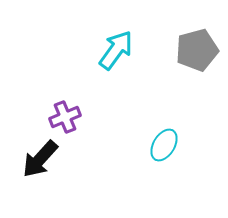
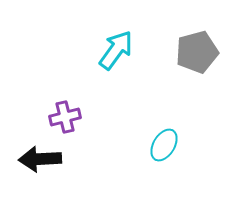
gray pentagon: moved 2 px down
purple cross: rotated 8 degrees clockwise
black arrow: rotated 45 degrees clockwise
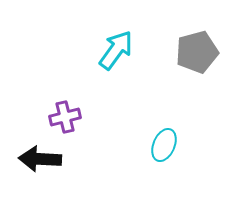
cyan ellipse: rotated 8 degrees counterclockwise
black arrow: rotated 6 degrees clockwise
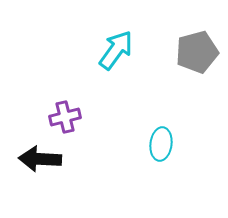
cyan ellipse: moved 3 px left, 1 px up; rotated 16 degrees counterclockwise
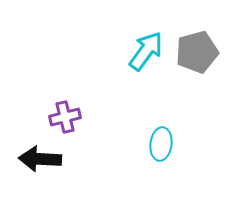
cyan arrow: moved 30 px right, 1 px down
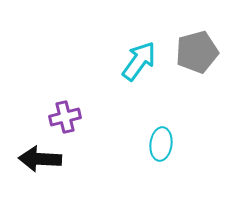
cyan arrow: moved 7 px left, 10 px down
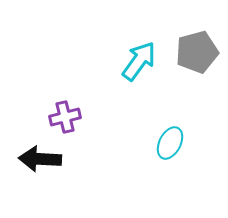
cyan ellipse: moved 9 px right, 1 px up; rotated 20 degrees clockwise
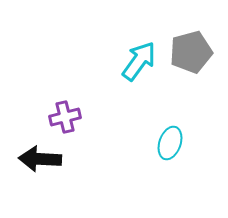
gray pentagon: moved 6 px left
cyan ellipse: rotated 8 degrees counterclockwise
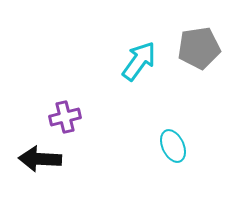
gray pentagon: moved 8 px right, 4 px up; rotated 6 degrees clockwise
cyan ellipse: moved 3 px right, 3 px down; rotated 44 degrees counterclockwise
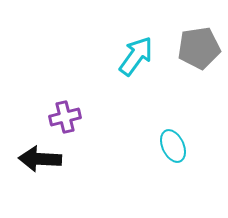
cyan arrow: moved 3 px left, 5 px up
